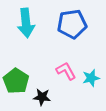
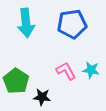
cyan star: moved 8 px up; rotated 24 degrees clockwise
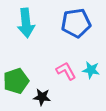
blue pentagon: moved 4 px right, 1 px up
green pentagon: rotated 20 degrees clockwise
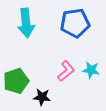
blue pentagon: moved 1 px left
pink L-shape: rotated 80 degrees clockwise
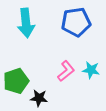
blue pentagon: moved 1 px right, 1 px up
black star: moved 3 px left, 1 px down
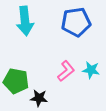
cyan arrow: moved 1 px left, 2 px up
green pentagon: rotated 30 degrees clockwise
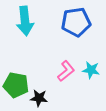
green pentagon: moved 4 px down
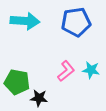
cyan arrow: rotated 80 degrees counterclockwise
green pentagon: moved 1 px right, 3 px up
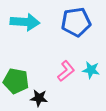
cyan arrow: moved 1 px down
green pentagon: moved 1 px left, 1 px up
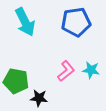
cyan arrow: rotated 60 degrees clockwise
